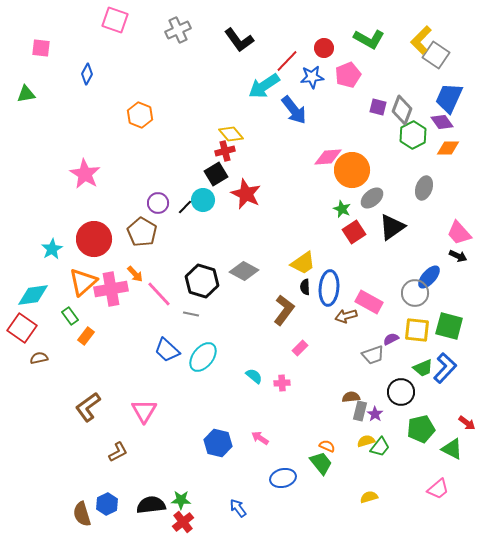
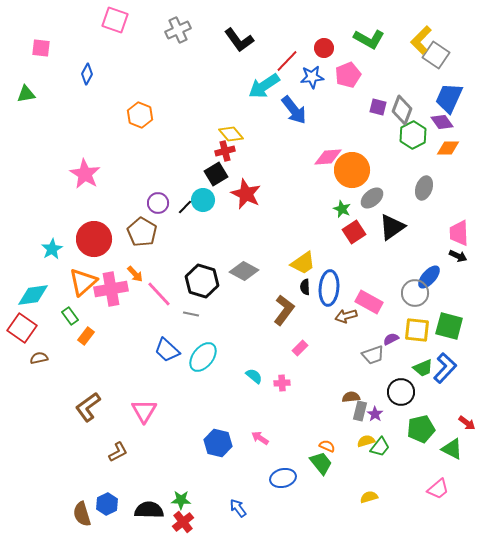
pink trapezoid at (459, 233): rotated 40 degrees clockwise
black semicircle at (151, 505): moved 2 px left, 5 px down; rotated 8 degrees clockwise
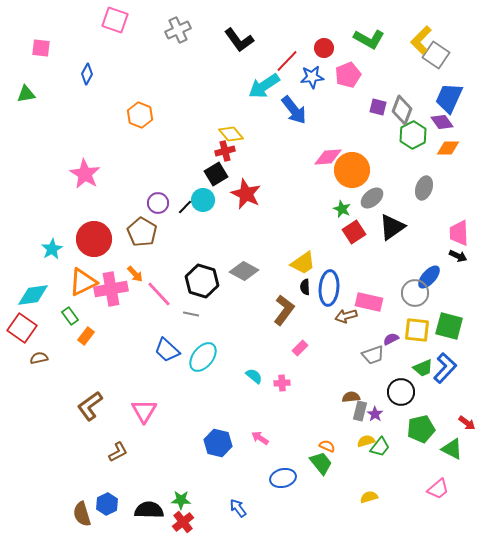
orange triangle at (83, 282): rotated 16 degrees clockwise
pink rectangle at (369, 302): rotated 16 degrees counterclockwise
brown L-shape at (88, 407): moved 2 px right, 1 px up
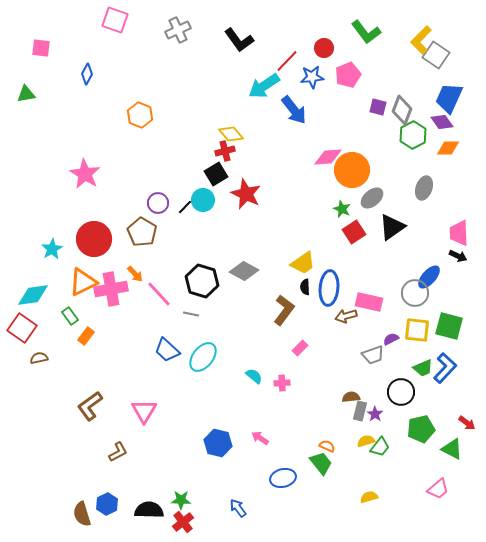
green L-shape at (369, 39): moved 3 px left, 7 px up; rotated 24 degrees clockwise
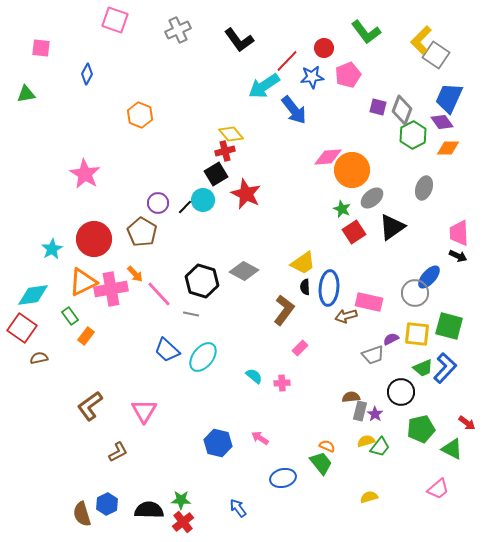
yellow square at (417, 330): moved 4 px down
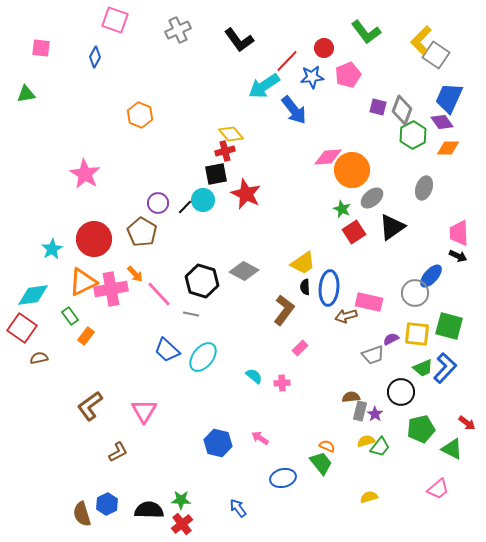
blue diamond at (87, 74): moved 8 px right, 17 px up
black square at (216, 174): rotated 20 degrees clockwise
blue ellipse at (429, 277): moved 2 px right, 1 px up
red cross at (183, 522): moved 1 px left, 2 px down
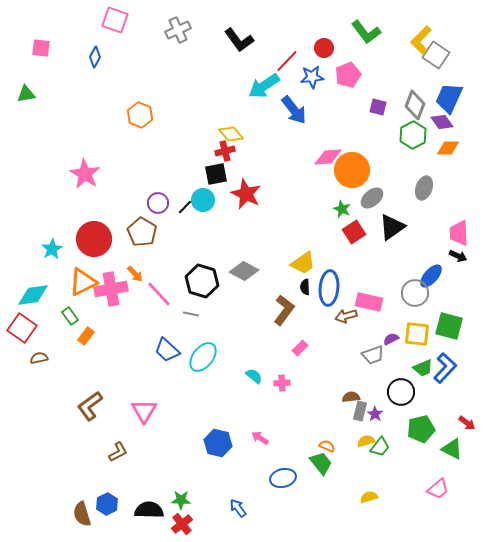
gray diamond at (402, 110): moved 13 px right, 5 px up
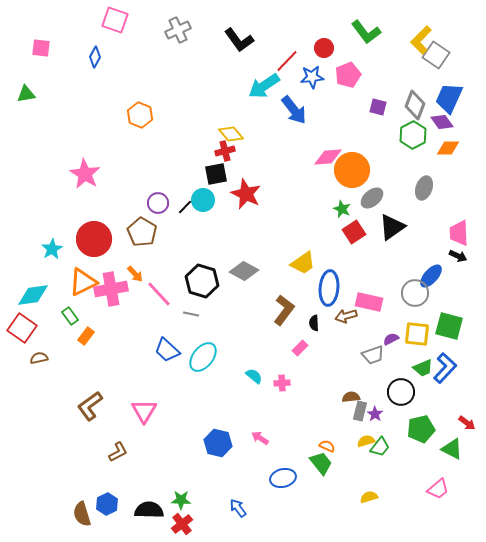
black semicircle at (305, 287): moved 9 px right, 36 px down
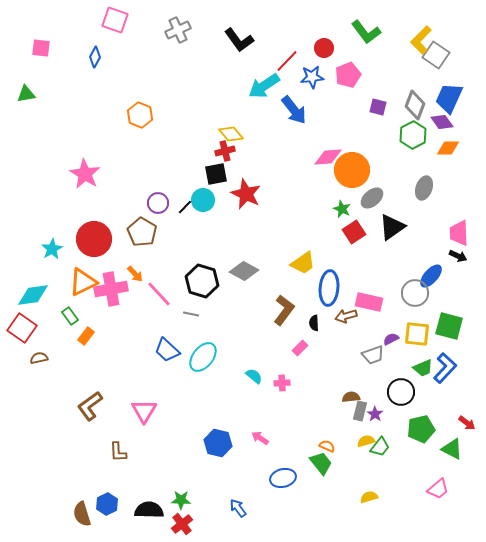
brown L-shape at (118, 452): rotated 115 degrees clockwise
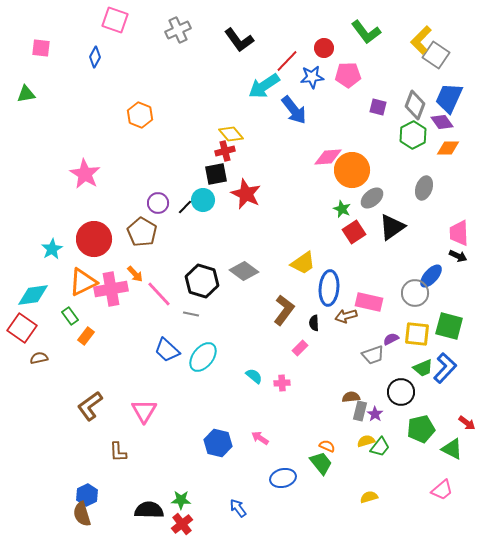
pink pentagon at (348, 75): rotated 20 degrees clockwise
gray diamond at (244, 271): rotated 8 degrees clockwise
pink trapezoid at (438, 489): moved 4 px right, 1 px down
blue hexagon at (107, 504): moved 20 px left, 9 px up
